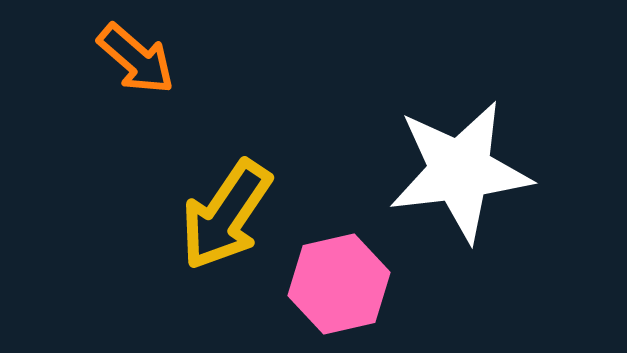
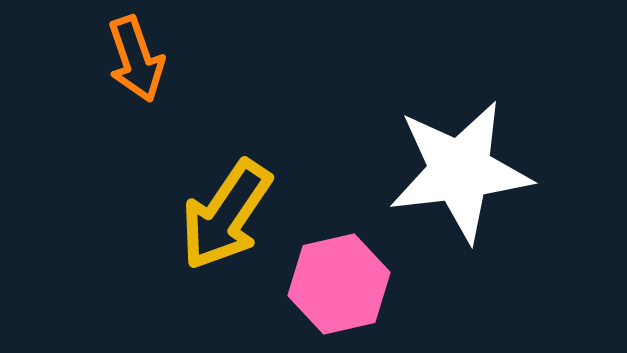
orange arrow: rotated 30 degrees clockwise
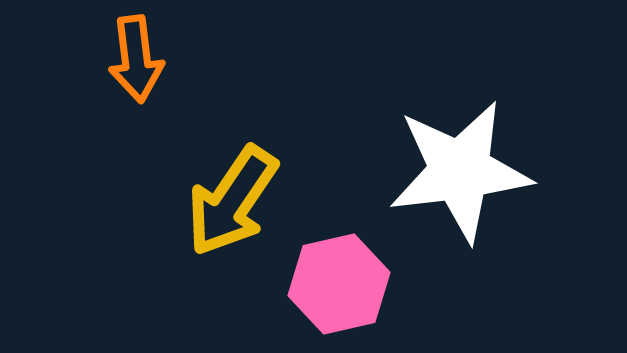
orange arrow: rotated 12 degrees clockwise
yellow arrow: moved 6 px right, 14 px up
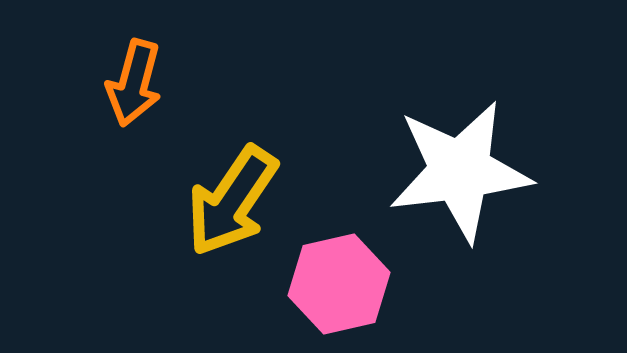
orange arrow: moved 2 px left, 24 px down; rotated 22 degrees clockwise
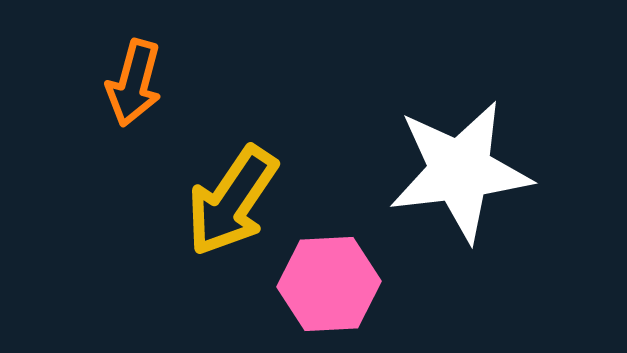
pink hexagon: moved 10 px left; rotated 10 degrees clockwise
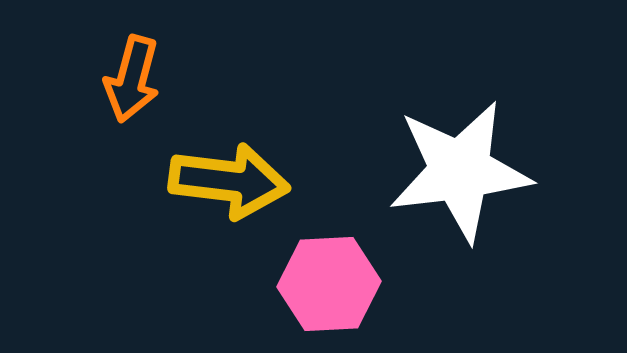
orange arrow: moved 2 px left, 4 px up
yellow arrow: moved 3 px left, 20 px up; rotated 117 degrees counterclockwise
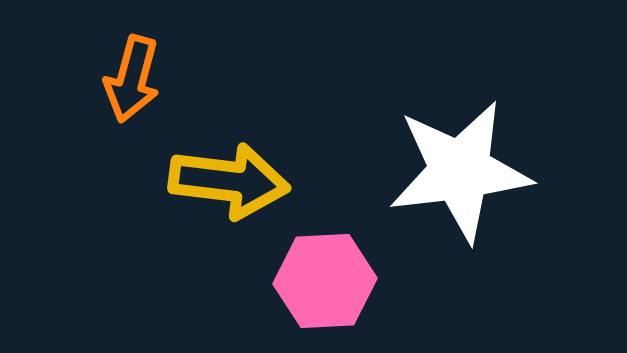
pink hexagon: moved 4 px left, 3 px up
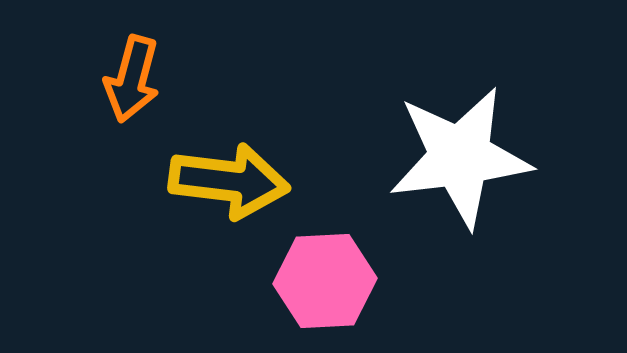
white star: moved 14 px up
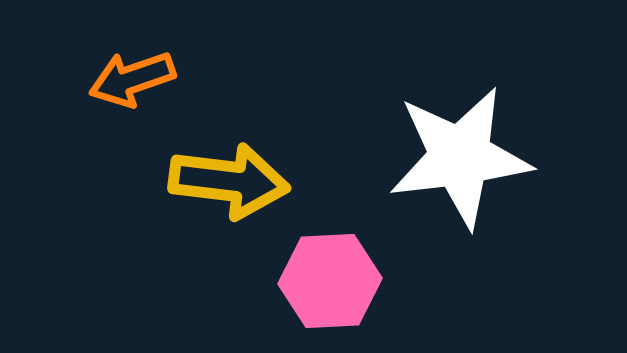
orange arrow: rotated 56 degrees clockwise
pink hexagon: moved 5 px right
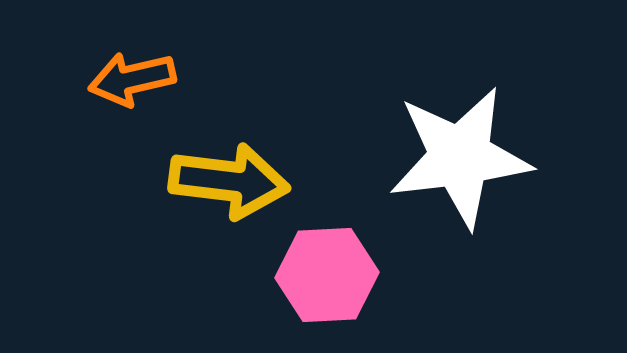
orange arrow: rotated 6 degrees clockwise
pink hexagon: moved 3 px left, 6 px up
